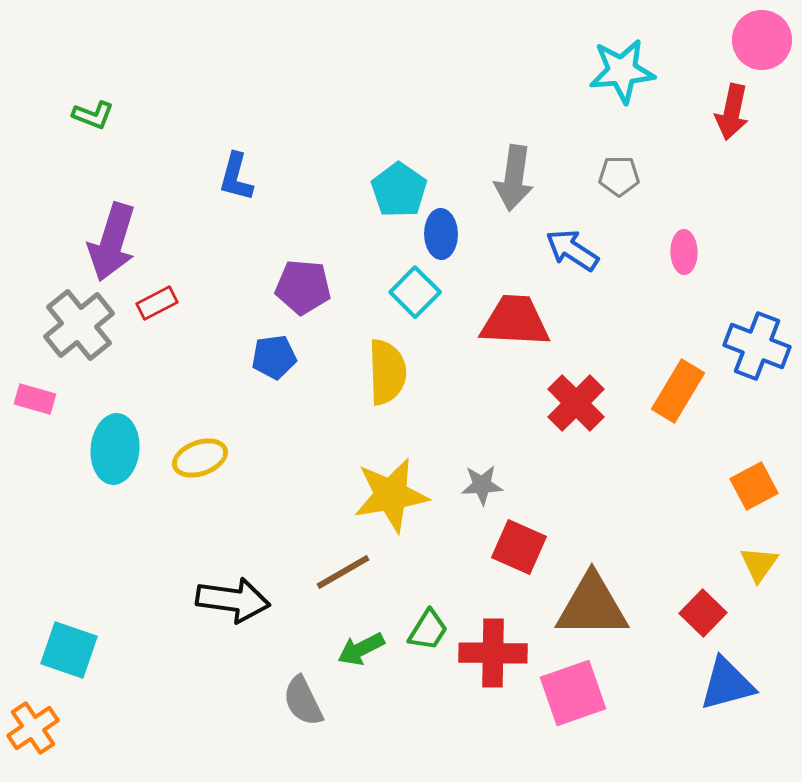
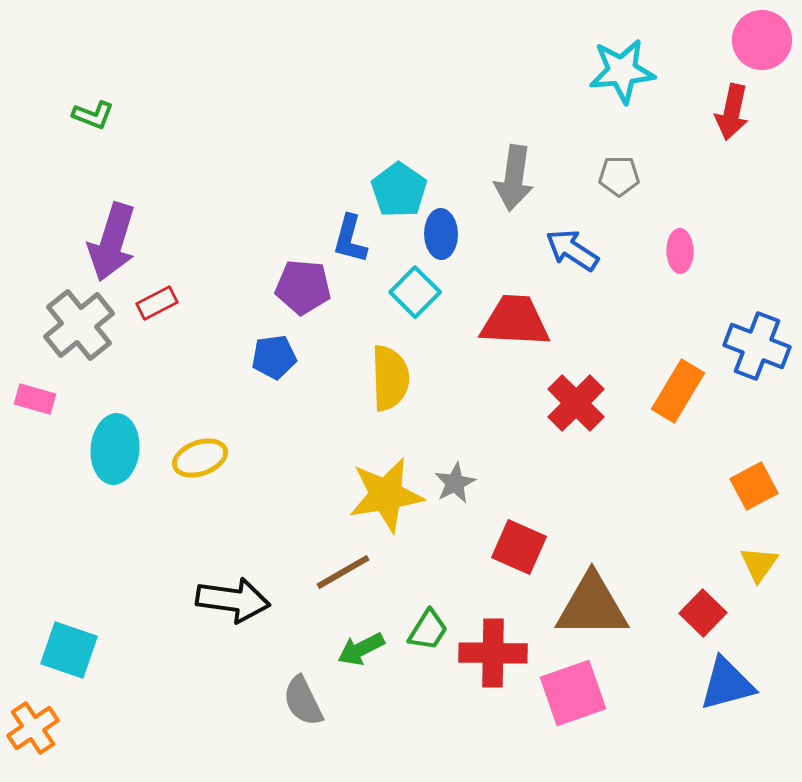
blue L-shape at (236, 177): moved 114 px right, 62 px down
pink ellipse at (684, 252): moved 4 px left, 1 px up
yellow semicircle at (387, 372): moved 3 px right, 6 px down
gray star at (482, 485): moved 27 px left, 2 px up; rotated 24 degrees counterclockwise
yellow star at (391, 495): moved 5 px left
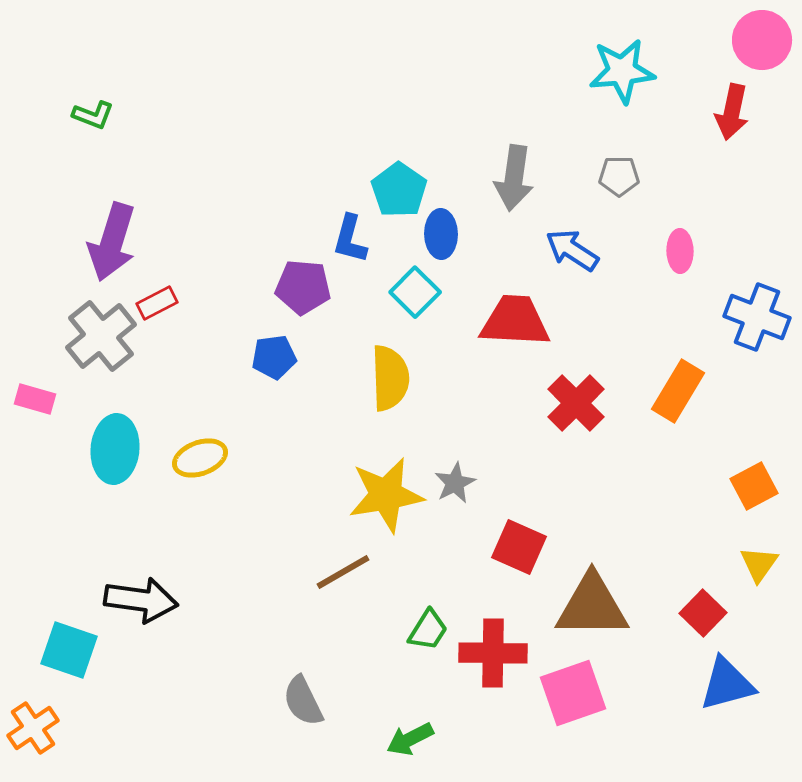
gray cross at (79, 325): moved 22 px right, 11 px down
blue cross at (757, 346): moved 29 px up
black arrow at (233, 600): moved 92 px left
green arrow at (361, 649): moved 49 px right, 90 px down
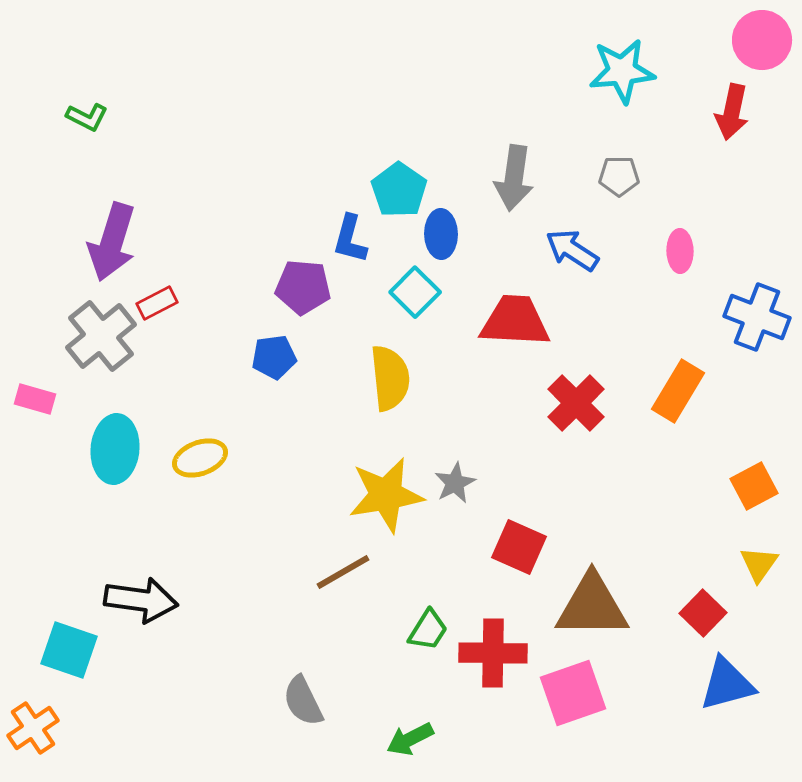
green L-shape at (93, 115): moved 6 px left, 2 px down; rotated 6 degrees clockwise
yellow semicircle at (390, 378): rotated 4 degrees counterclockwise
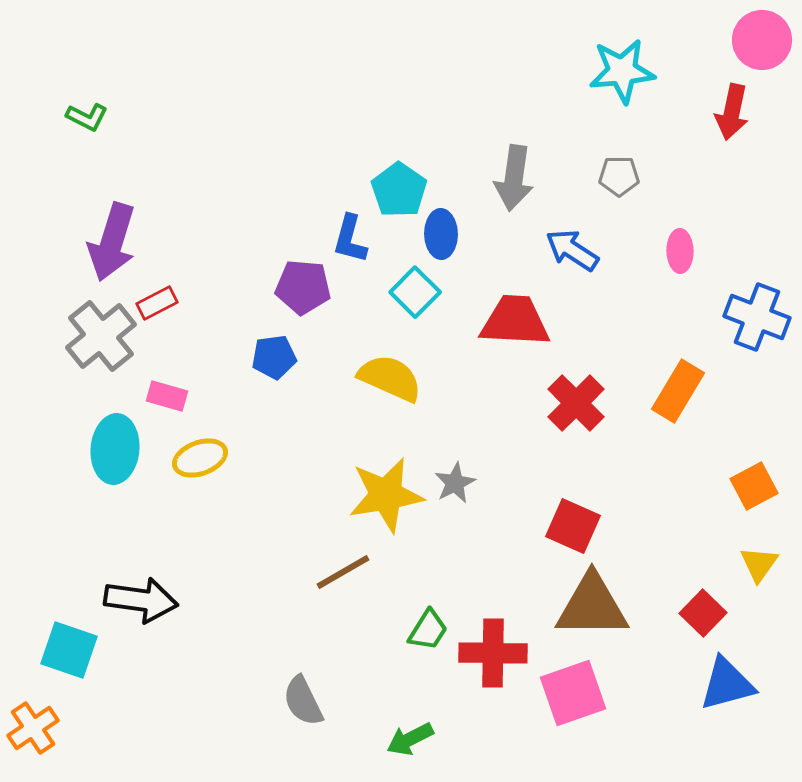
yellow semicircle at (390, 378): rotated 60 degrees counterclockwise
pink rectangle at (35, 399): moved 132 px right, 3 px up
red square at (519, 547): moved 54 px right, 21 px up
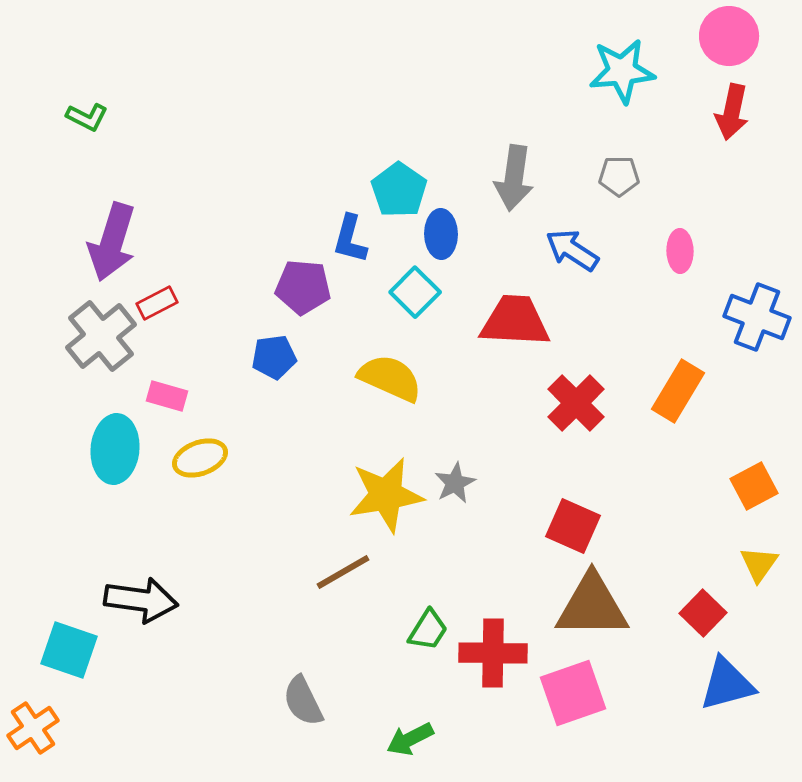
pink circle at (762, 40): moved 33 px left, 4 px up
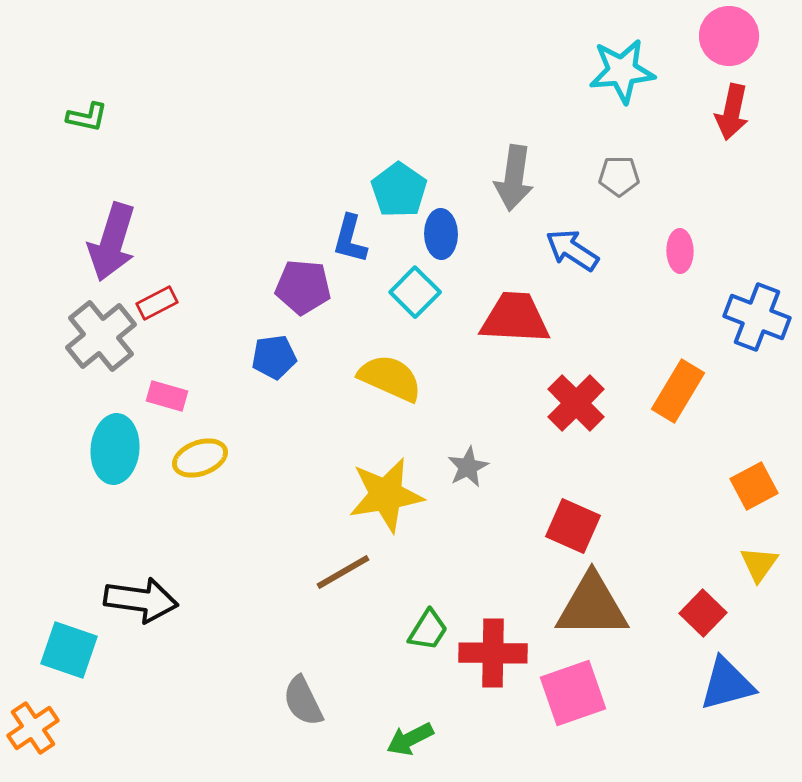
green L-shape at (87, 117): rotated 15 degrees counterclockwise
red trapezoid at (515, 321): moved 3 px up
gray star at (455, 483): moved 13 px right, 16 px up
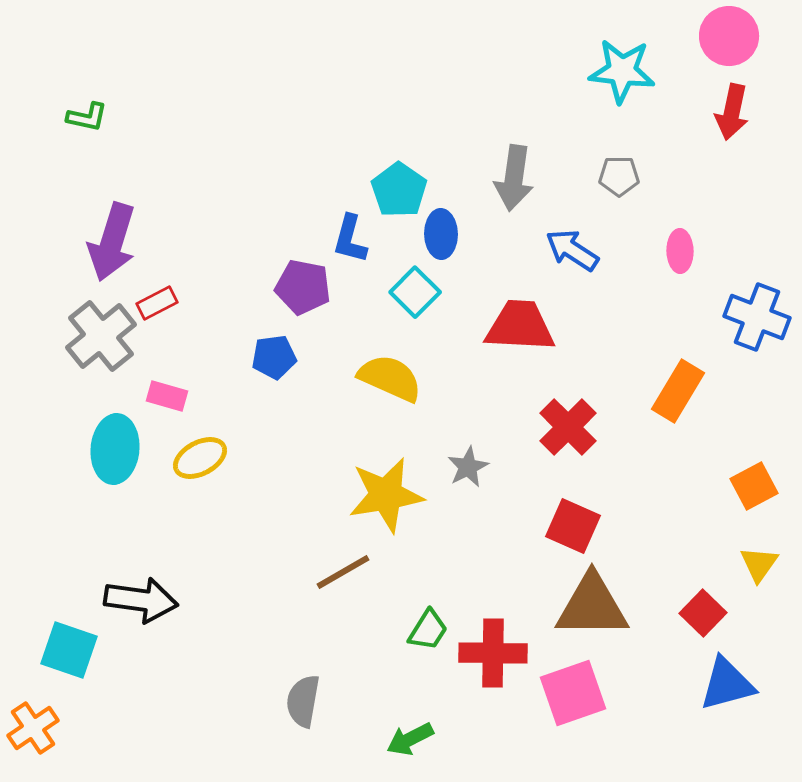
cyan star at (622, 71): rotated 12 degrees clockwise
purple pentagon at (303, 287): rotated 6 degrees clockwise
red trapezoid at (515, 318): moved 5 px right, 8 px down
red cross at (576, 403): moved 8 px left, 24 px down
yellow ellipse at (200, 458): rotated 8 degrees counterclockwise
gray semicircle at (303, 701): rotated 36 degrees clockwise
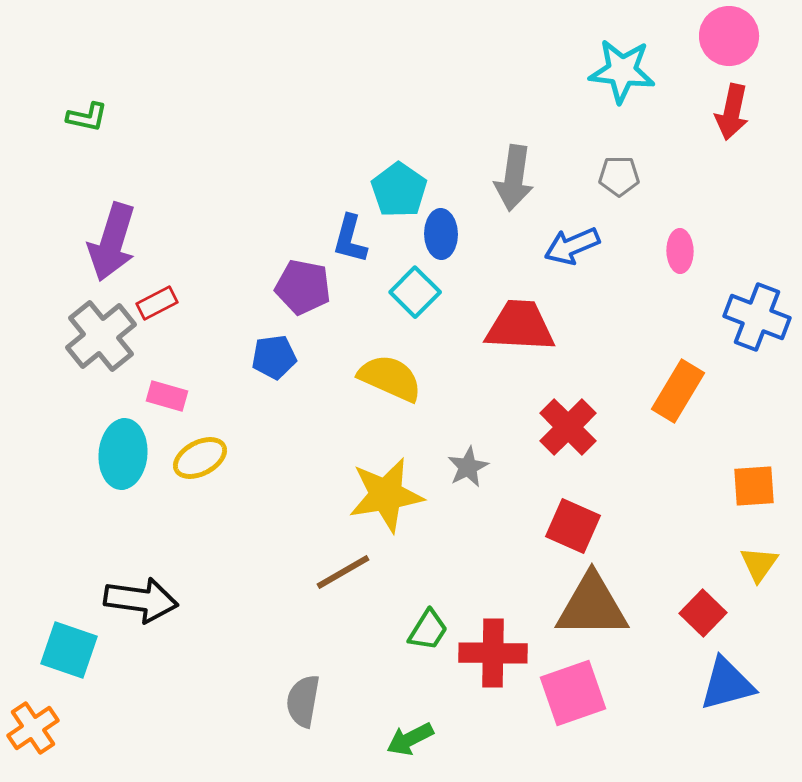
blue arrow at (572, 250): moved 4 px up; rotated 56 degrees counterclockwise
cyan ellipse at (115, 449): moved 8 px right, 5 px down
orange square at (754, 486): rotated 24 degrees clockwise
